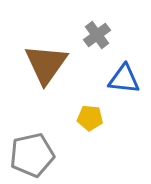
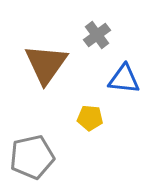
gray pentagon: moved 2 px down
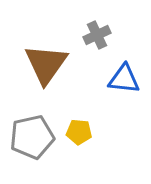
gray cross: rotated 12 degrees clockwise
yellow pentagon: moved 11 px left, 14 px down
gray pentagon: moved 20 px up
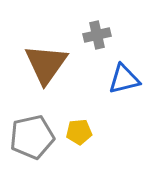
gray cross: rotated 12 degrees clockwise
blue triangle: rotated 20 degrees counterclockwise
yellow pentagon: rotated 10 degrees counterclockwise
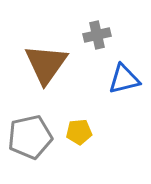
gray pentagon: moved 2 px left
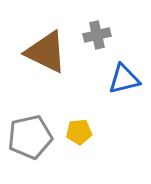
brown triangle: moved 12 px up; rotated 39 degrees counterclockwise
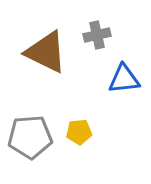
blue triangle: rotated 8 degrees clockwise
gray pentagon: rotated 9 degrees clockwise
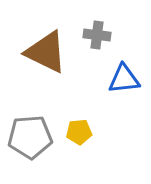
gray cross: rotated 20 degrees clockwise
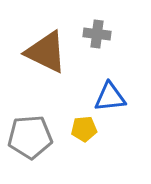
gray cross: moved 1 px up
blue triangle: moved 14 px left, 18 px down
yellow pentagon: moved 5 px right, 3 px up
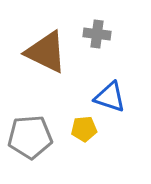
blue triangle: rotated 24 degrees clockwise
